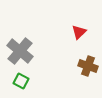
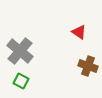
red triangle: rotated 42 degrees counterclockwise
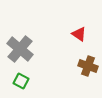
red triangle: moved 2 px down
gray cross: moved 2 px up
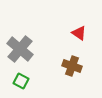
red triangle: moved 1 px up
brown cross: moved 16 px left
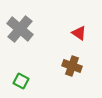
gray cross: moved 20 px up
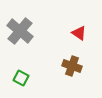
gray cross: moved 2 px down
green square: moved 3 px up
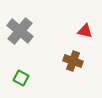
red triangle: moved 6 px right, 2 px up; rotated 21 degrees counterclockwise
brown cross: moved 1 px right, 5 px up
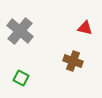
red triangle: moved 3 px up
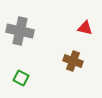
gray cross: rotated 28 degrees counterclockwise
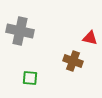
red triangle: moved 5 px right, 10 px down
green square: moved 9 px right; rotated 21 degrees counterclockwise
